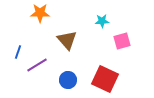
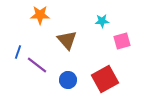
orange star: moved 2 px down
purple line: rotated 70 degrees clockwise
red square: rotated 36 degrees clockwise
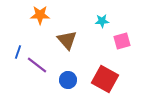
red square: rotated 32 degrees counterclockwise
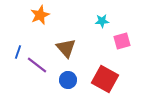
orange star: rotated 24 degrees counterclockwise
brown triangle: moved 1 px left, 8 px down
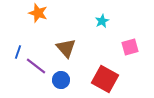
orange star: moved 2 px left, 2 px up; rotated 30 degrees counterclockwise
cyan star: rotated 24 degrees counterclockwise
pink square: moved 8 px right, 6 px down
purple line: moved 1 px left, 1 px down
blue circle: moved 7 px left
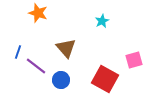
pink square: moved 4 px right, 13 px down
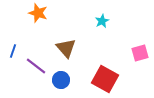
blue line: moved 5 px left, 1 px up
pink square: moved 6 px right, 7 px up
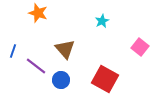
brown triangle: moved 1 px left, 1 px down
pink square: moved 6 px up; rotated 36 degrees counterclockwise
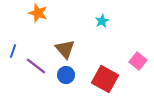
pink square: moved 2 px left, 14 px down
blue circle: moved 5 px right, 5 px up
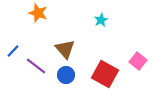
cyan star: moved 1 px left, 1 px up
blue line: rotated 24 degrees clockwise
red square: moved 5 px up
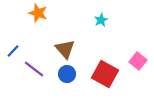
purple line: moved 2 px left, 3 px down
blue circle: moved 1 px right, 1 px up
